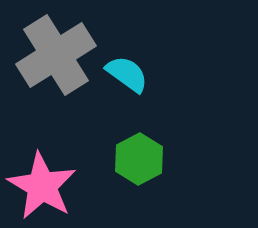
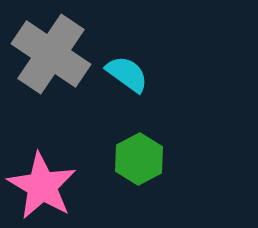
gray cross: moved 5 px left, 1 px up; rotated 24 degrees counterclockwise
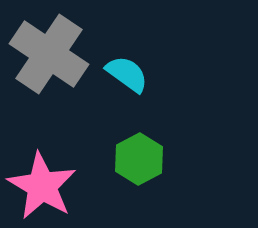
gray cross: moved 2 px left
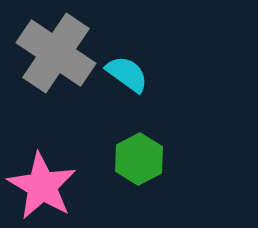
gray cross: moved 7 px right, 1 px up
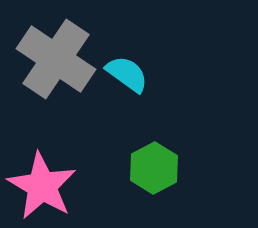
gray cross: moved 6 px down
green hexagon: moved 15 px right, 9 px down
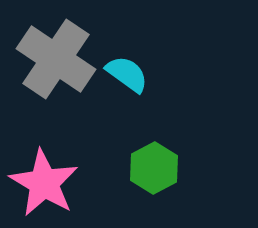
pink star: moved 2 px right, 3 px up
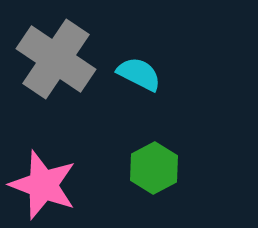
cyan semicircle: moved 12 px right; rotated 9 degrees counterclockwise
pink star: moved 1 px left, 2 px down; rotated 10 degrees counterclockwise
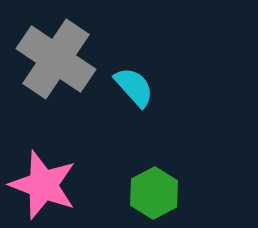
cyan semicircle: moved 5 px left, 13 px down; rotated 21 degrees clockwise
green hexagon: moved 25 px down
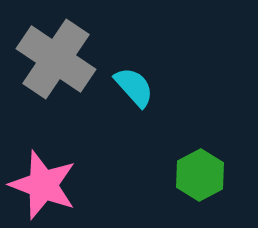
green hexagon: moved 46 px right, 18 px up
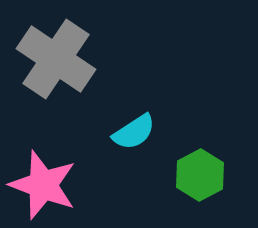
cyan semicircle: moved 45 px down; rotated 99 degrees clockwise
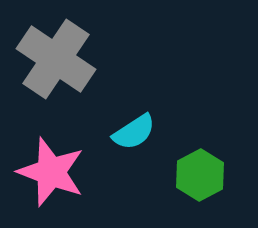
pink star: moved 8 px right, 13 px up
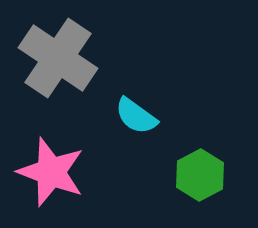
gray cross: moved 2 px right, 1 px up
cyan semicircle: moved 2 px right, 16 px up; rotated 69 degrees clockwise
